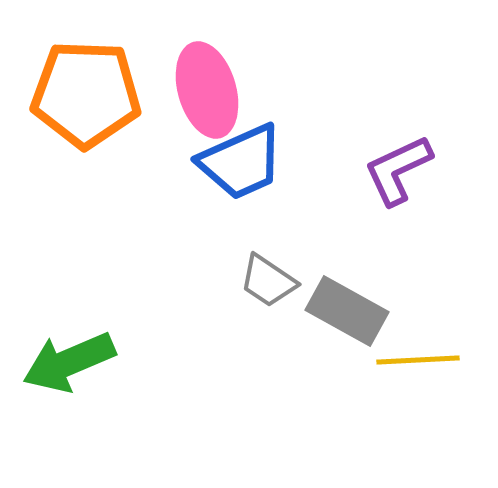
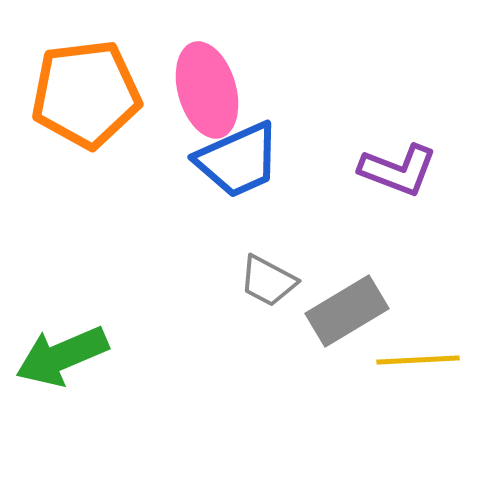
orange pentagon: rotated 9 degrees counterclockwise
blue trapezoid: moved 3 px left, 2 px up
purple L-shape: rotated 134 degrees counterclockwise
gray trapezoid: rotated 6 degrees counterclockwise
gray rectangle: rotated 60 degrees counterclockwise
green arrow: moved 7 px left, 6 px up
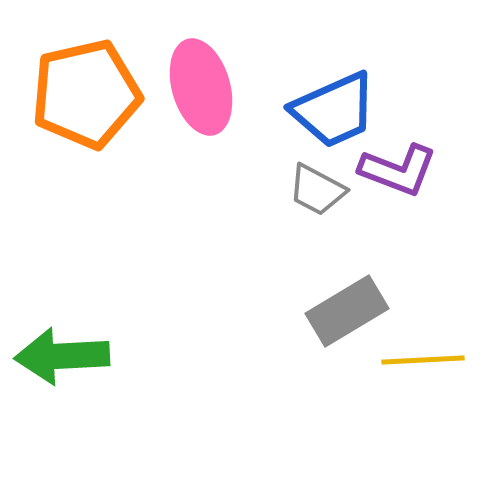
pink ellipse: moved 6 px left, 3 px up
orange pentagon: rotated 6 degrees counterclockwise
blue trapezoid: moved 96 px right, 50 px up
gray trapezoid: moved 49 px right, 91 px up
green arrow: rotated 20 degrees clockwise
yellow line: moved 5 px right
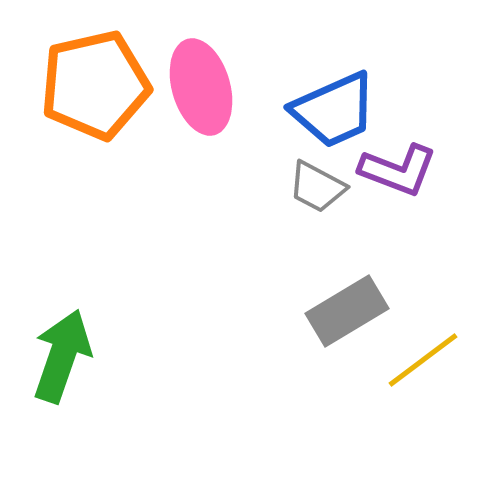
orange pentagon: moved 9 px right, 9 px up
gray trapezoid: moved 3 px up
green arrow: rotated 112 degrees clockwise
yellow line: rotated 34 degrees counterclockwise
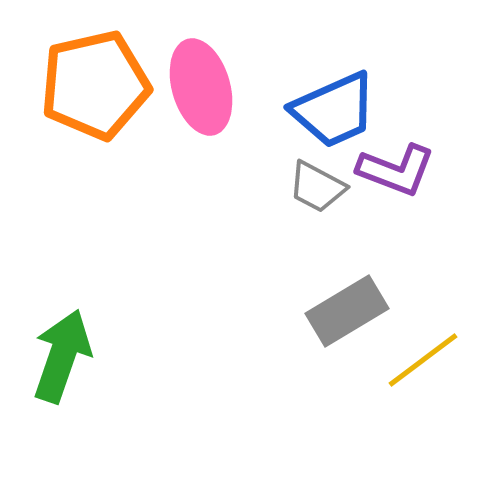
purple L-shape: moved 2 px left
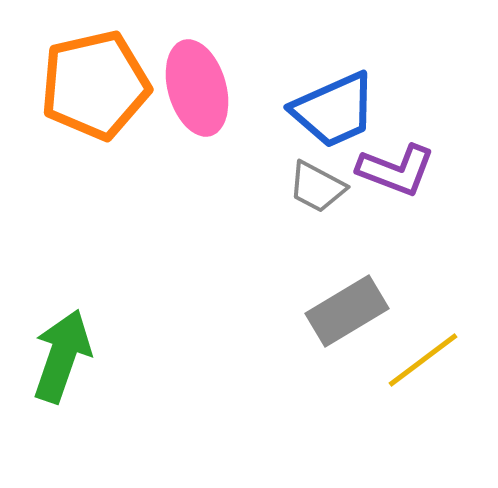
pink ellipse: moved 4 px left, 1 px down
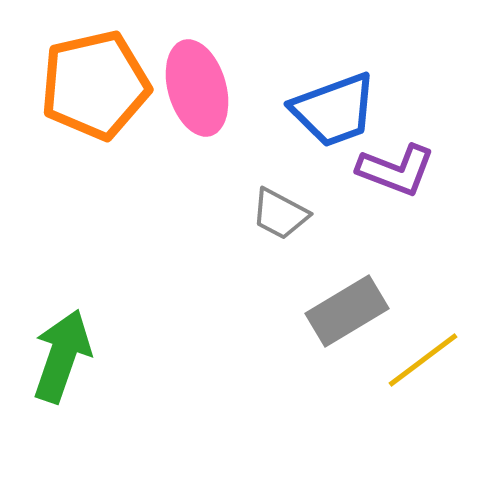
blue trapezoid: rotated 4 degrees clockwise
gray trapezoid: moved 37 px left, 27 px down
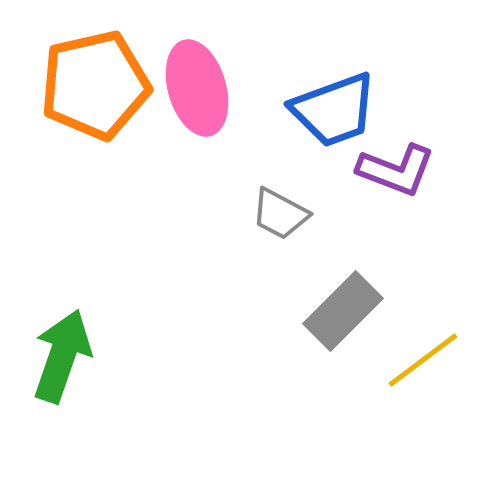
gray rectangle: moved 4 px left; rotated 14 degrees counterclockwise
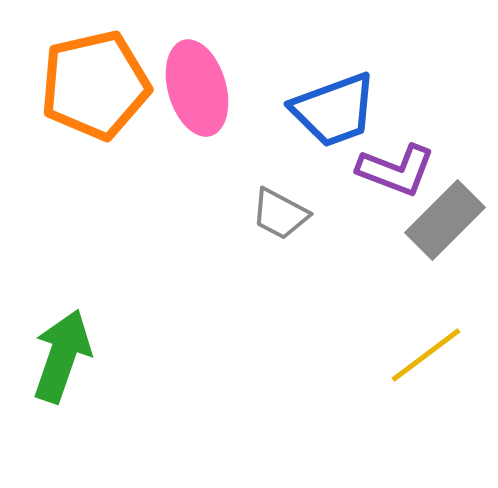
gray rectangle: moved 102 px right, 91 px up
yellow line: moved 3 px right, 5 px up
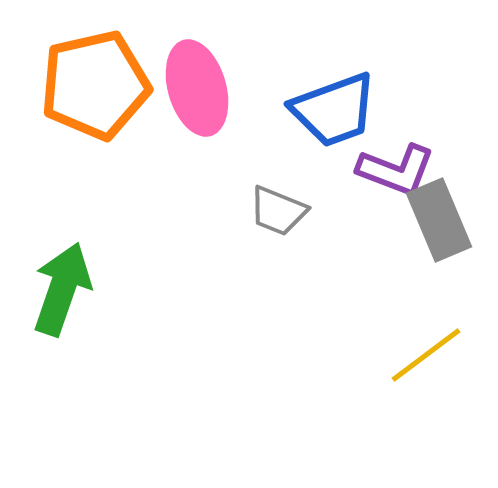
gray trapezoid: moved 2 px left, 3 px up; rotated 6 degrees counterclockwise
gray rectangle: moved 6 px left; rotated 68 degrees counterclockwise
green arrow: moved 67 px up
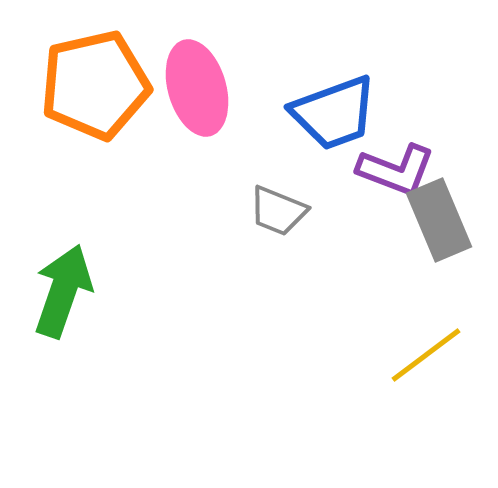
blue trapezoid: moved 3 px down
green arrow: moved 1 px right, 2 px down
